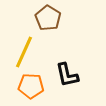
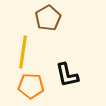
brown pentagon: rotated 10 degrees clockwise
yellow line: moved 1 px left; rotated 16 degrees counterclockwise
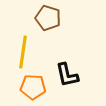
brown pentagon: rotated 25 degrees counterclockwise
orange pentagon: moved 2 px right, 1 px down
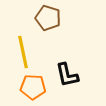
yellow line: rotated 20 degrees counterclockwise
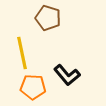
yellow line: moved 1 px left, 1 px down
black L-shape: rotated 28 degrees counterclockwise
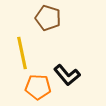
orange pentagon: moved 5 px right
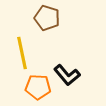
brown pentagon: moved 1 px left
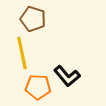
brown pentagon: moved 14 px left, 1 px down
black L-shape: moved 1 px down
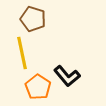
orange pentagon: rotated 30 degrees clockwise
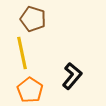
black L-shape: moved 5 px right; rotated 100 degrees counterclockwise
orange pentagon: moved 8 px left, 3 px down
